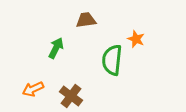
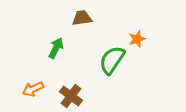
brown trapezoid: moved 4 px left, 2 px up
orange star: moved 1 px right; rotated 30 degrees clockwise
green semicircle: rotated 28 degrees clockwise
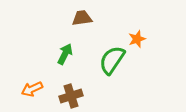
green arrow: moved 9 px right, 6 px down
orange arrow: moved 1 px left
brown cross: rotated 35 degrees clockwise
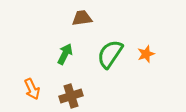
orange star: moved 9 px right, 15 px down
green semicircle: moved 2 px left, 6 px up
orange arrow: rotated 90 degrees counterclockwise
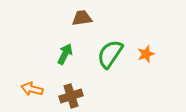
orange arrow: rotated 130 degrees clockwise
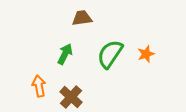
orange arrow: moved 7 px right, 3 px up; rotated 65 degrees clockwise
brown cross: moved 1 px down; rotated 30 degrees counterclockwise
